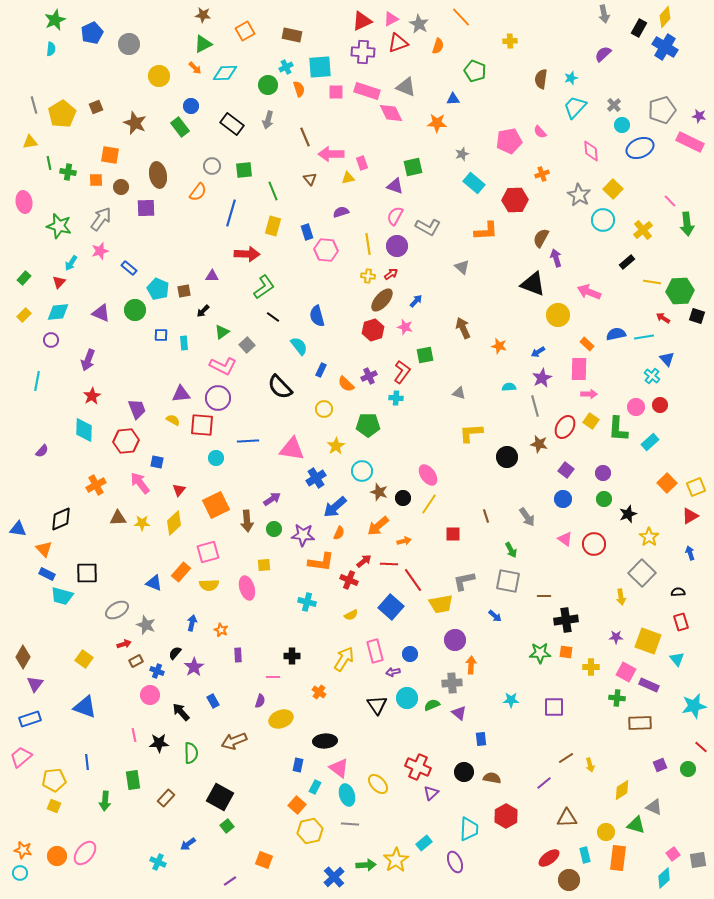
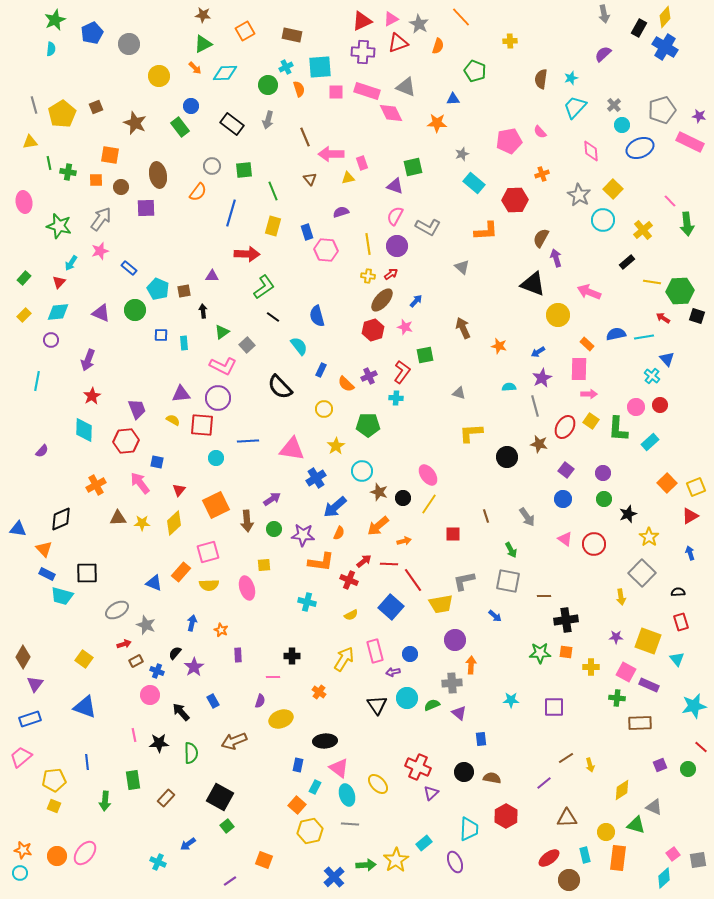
black arrow at (203, 311): rotated 128 degrees clockwise
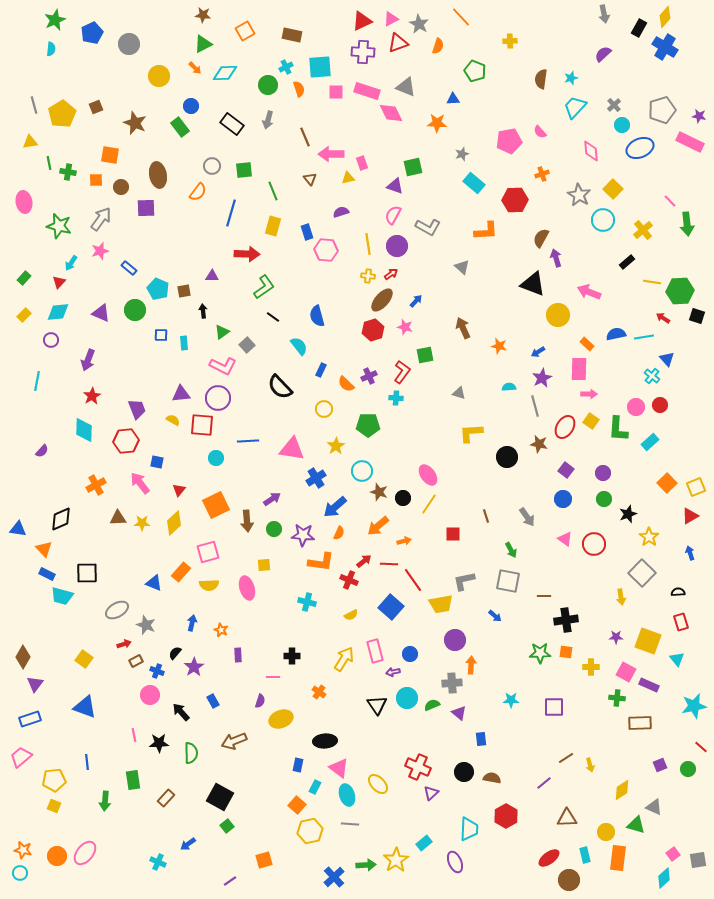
pink semicircle at (395, 216): moved 2 px left, 1 px up
orange square at (264, 860): rotated 36 degrees counterclockwise
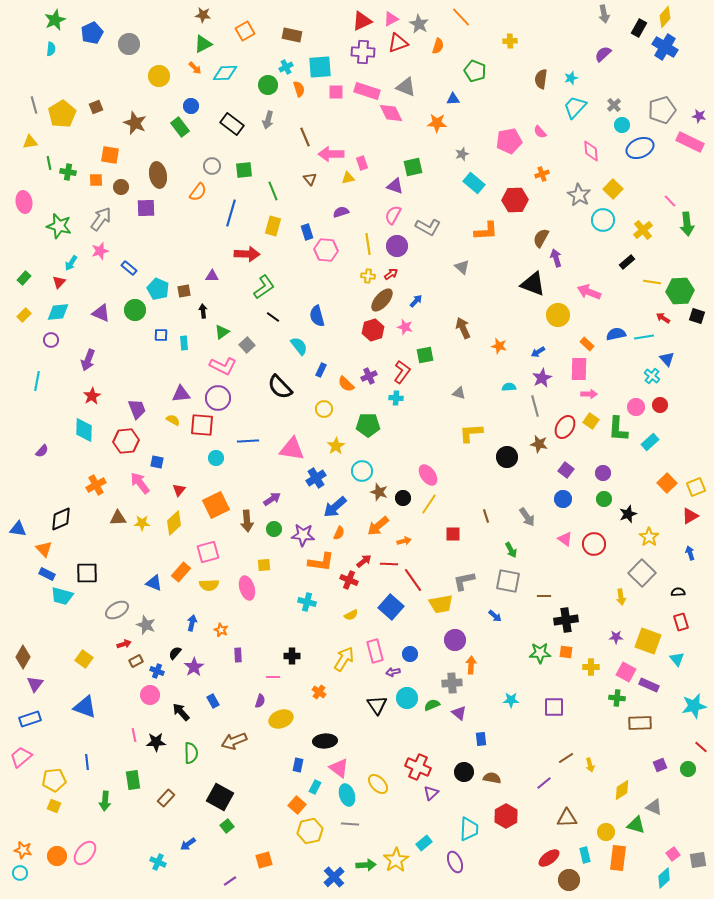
black star at (159, 743): moved 3 px left, 1 px up
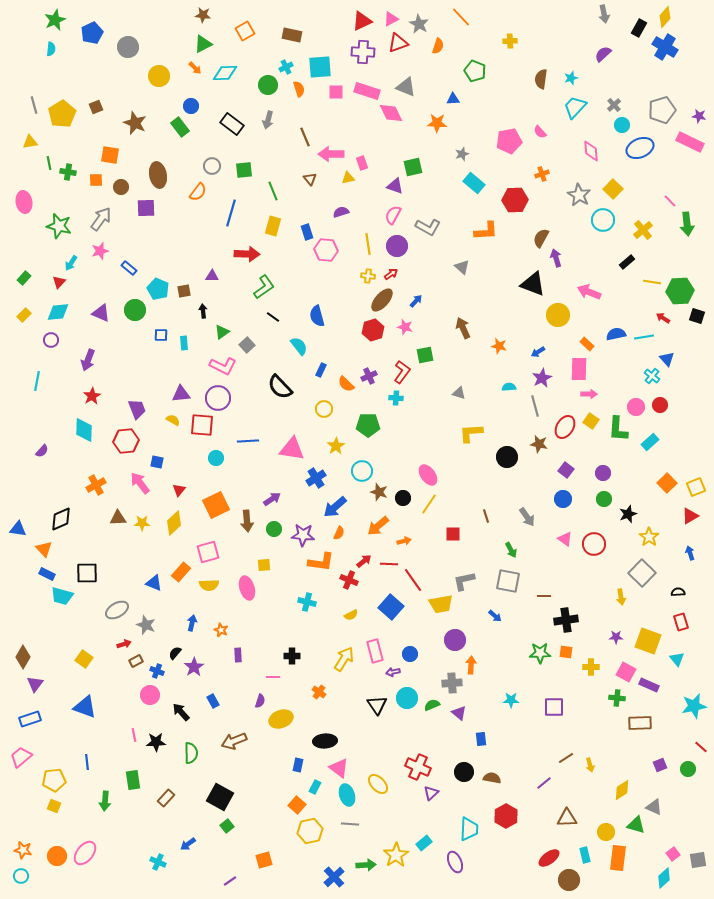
gray circle at (129, 44): moved 1 px left, 3 px down
yellow star at (396, 860): moved 5 px up
cyan circle at (20, 873): moved 1 px right, 3 px down
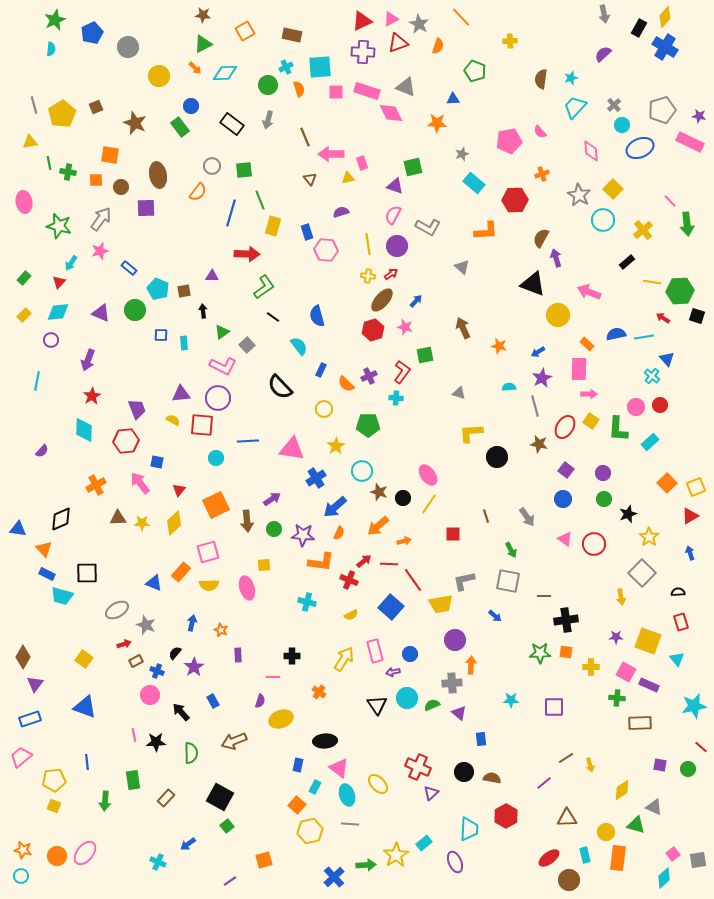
green line at (273, 191): moved 13 px left, 9 px down
black circle at (507, 457): moved 10 px left
purple square at (660, 765): rotated 32 degrees clockwise
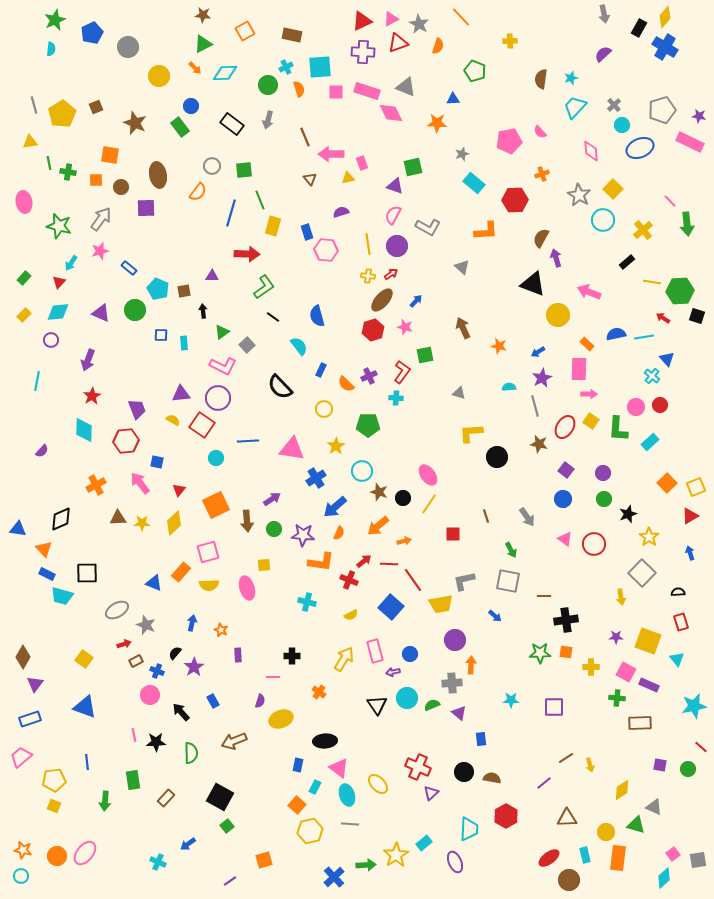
red square at (202, 425): rotated 30 degrees clockwise
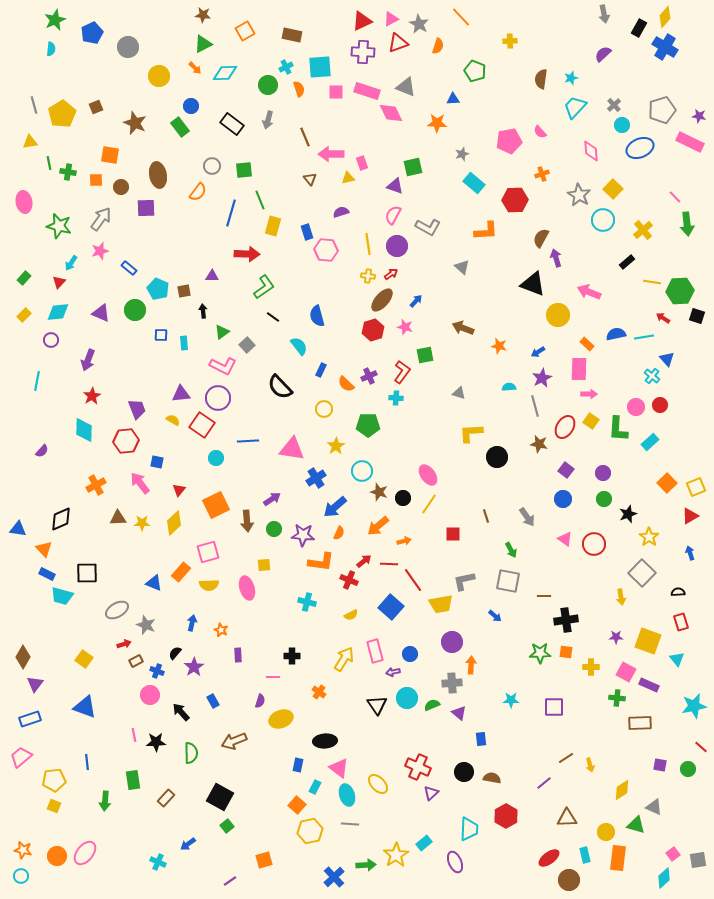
pink line at (670, 201): moved 5 px right, 4 px up
brown arrow at (463, 328): rotated 45 degrees counterclockwise
purple circle at (455, 640): moved 3 px left, 2 px down
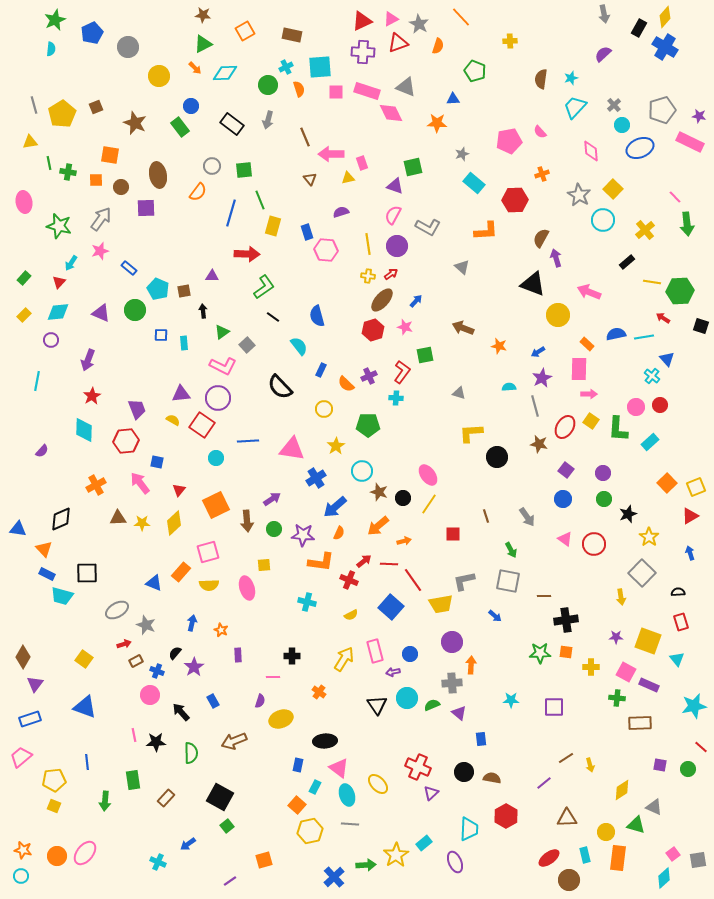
yellow cross at (643, 230): moved 2 px right
black square at (697, 316): moved 4 px right, 10 px down
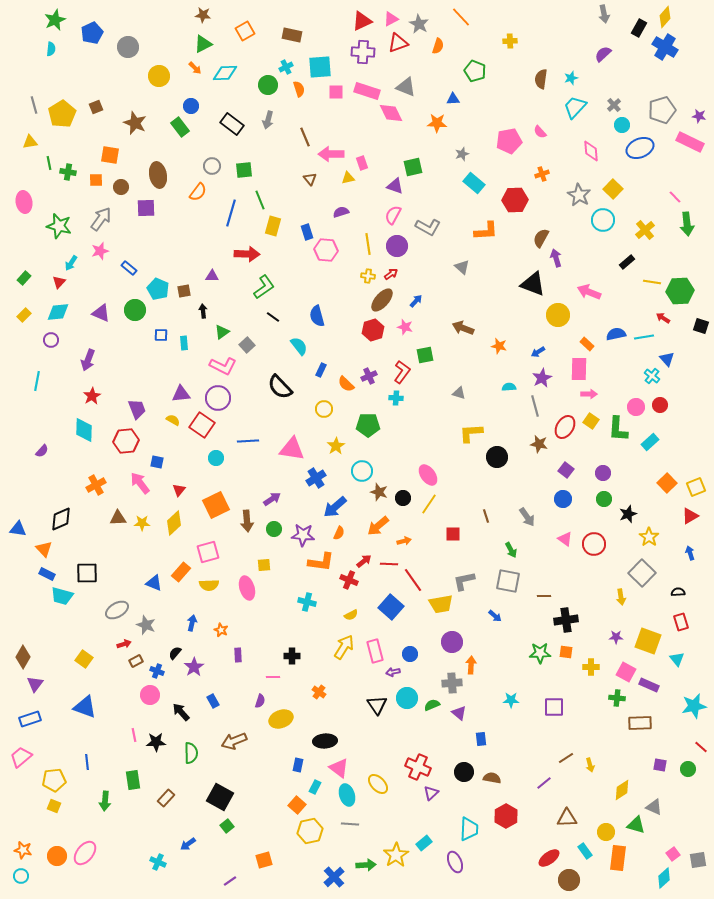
yellow arrow at (344, 659): moved 12 px up
cyan rectangle at (585, 855): moved 4 px up; rotated 21 degrees counterclockwise
